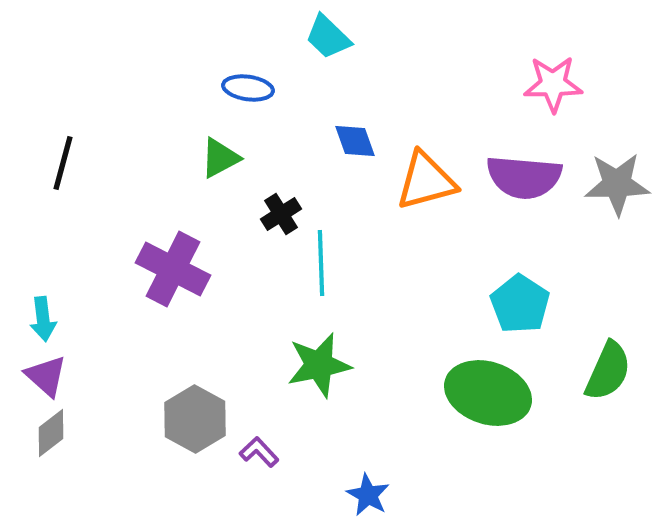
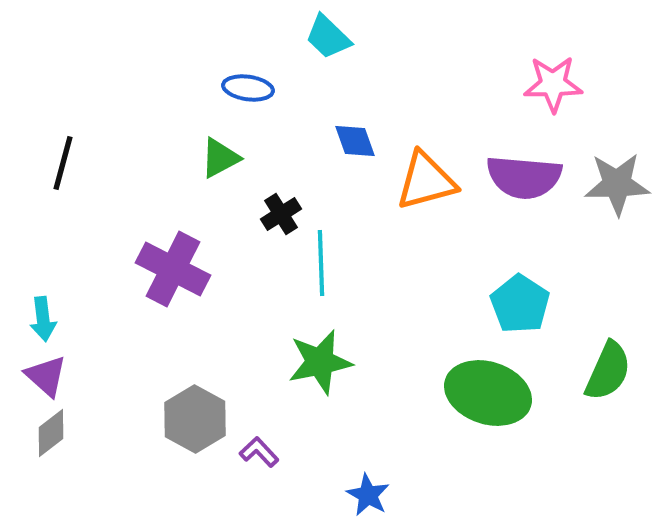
green star: moved 1 px right, 3 px up
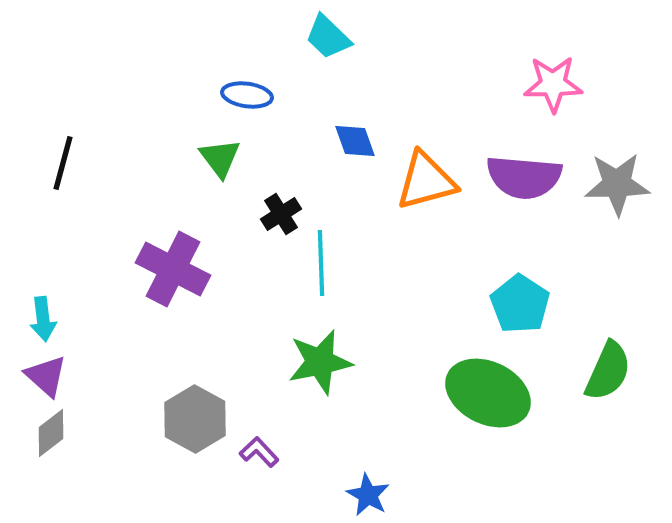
blue ellipse: moved 1 px left, 7 px down
green triangle: rotated 39 degrees counterclockwise
green ellipse: rotated 8 degrees clockwise
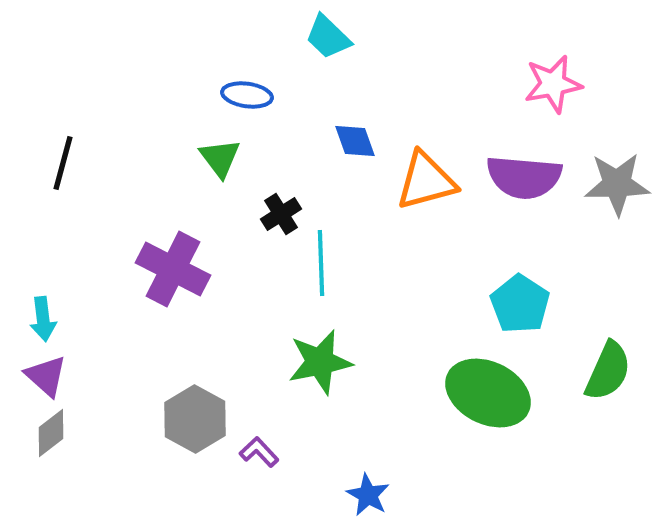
pink star: rotated 10 degrees counterclockwise
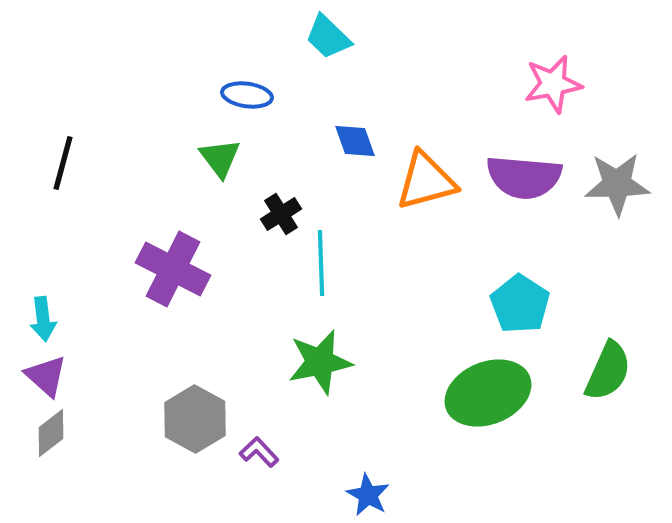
green ellipse: rotated 48 degrees counterclockwise
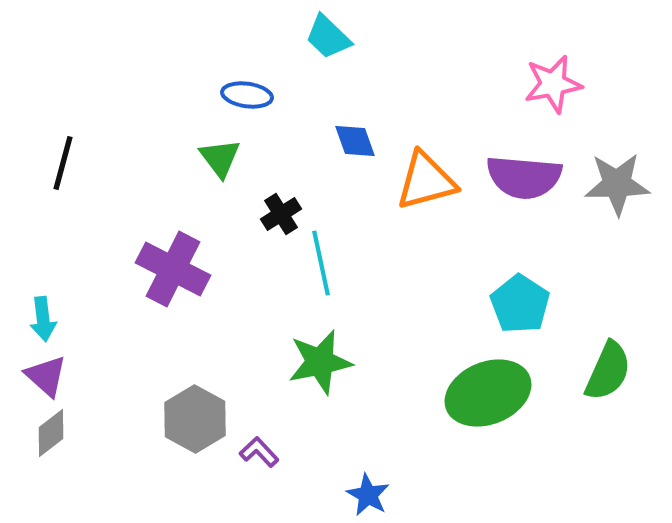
cyan line: rotated 10 degrees counterclockwise
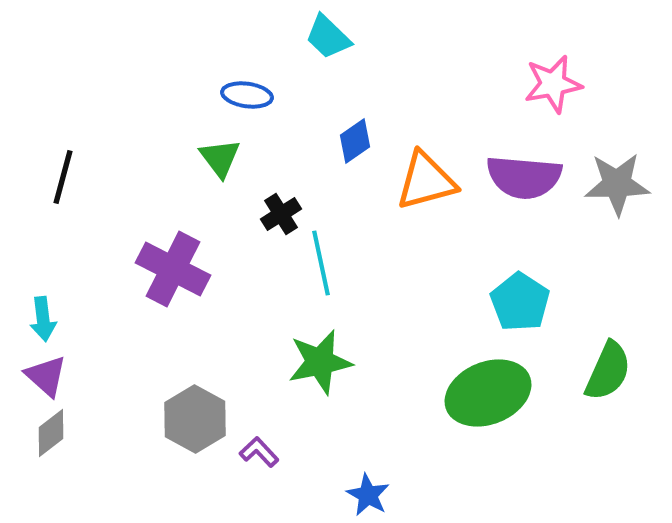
blue diamond: rotated 75 degrees clockwise
black line: moved 14 px down
cyan pentagon: moved 2 px up
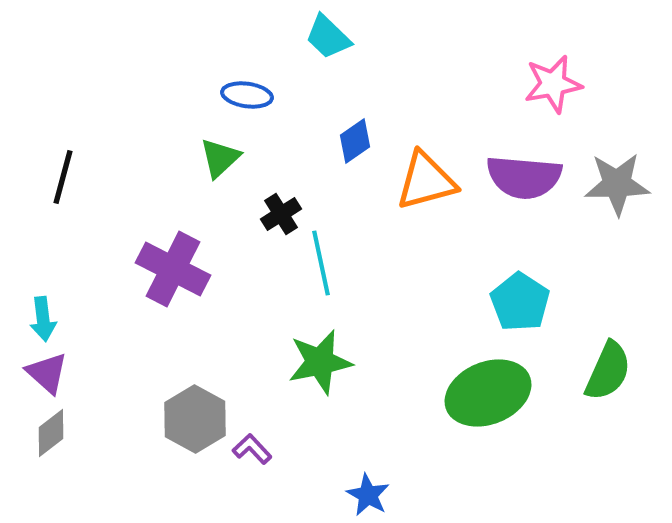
green triangle: rotated 24 degrees clockwise
purple triangle: moved 1 px right, 3 px up
purple L-shape: moved 7 px left, 3 px up
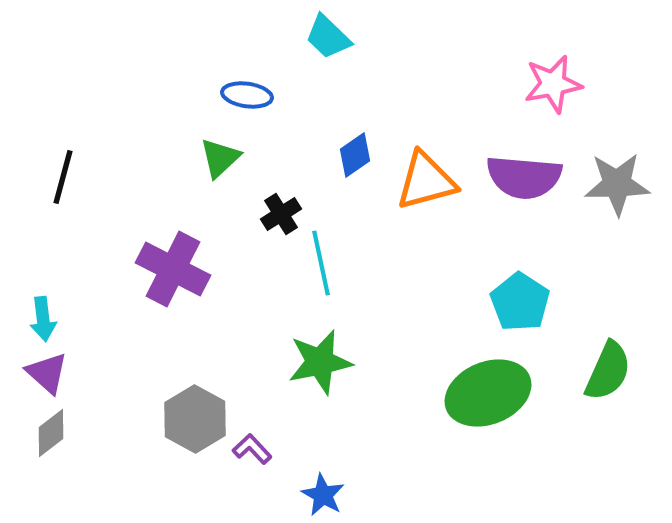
blue diamond: moved 14 px down
blue star: moved 45 px left
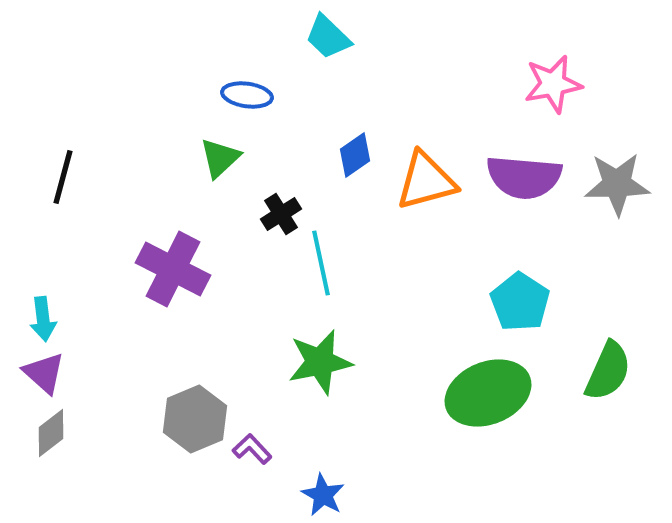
purple triangle: moved 3 px left
gray hexagon: rotated 8 degrees clockwise
